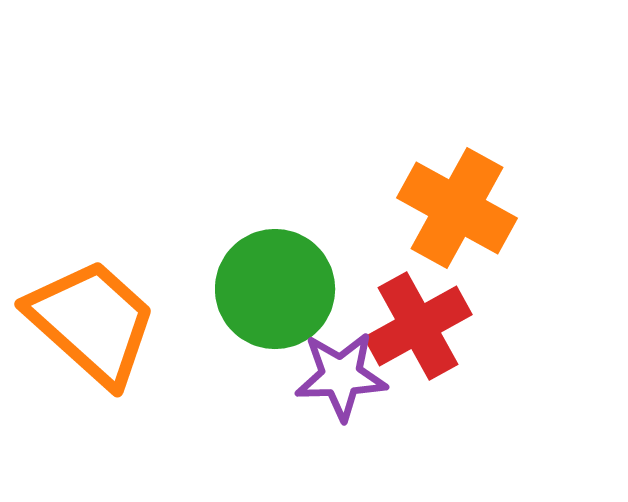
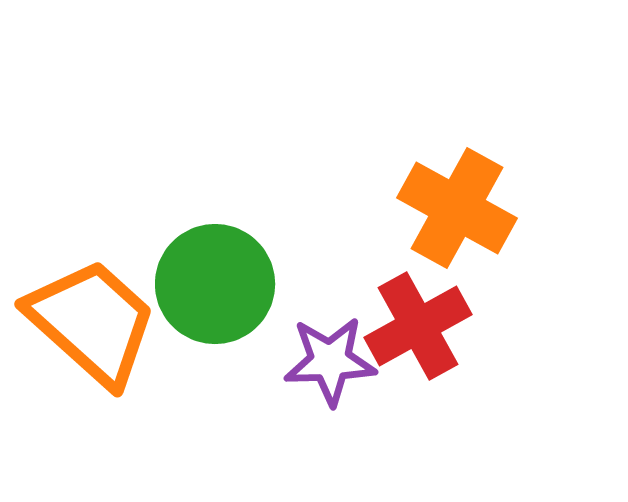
green circle: moved 60 px left, 5 px up
purple star: moved 11 px left, 15 px up
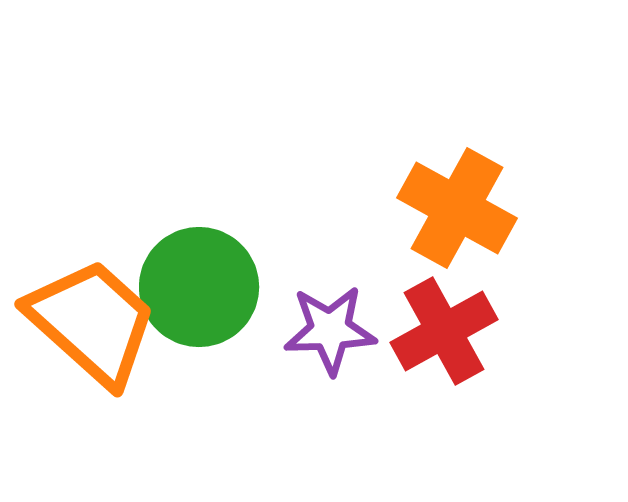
green circle: moved 16 px left, 3 px down
red cross: moved 26 px right, 5 px down
purple star: moved 31 px up
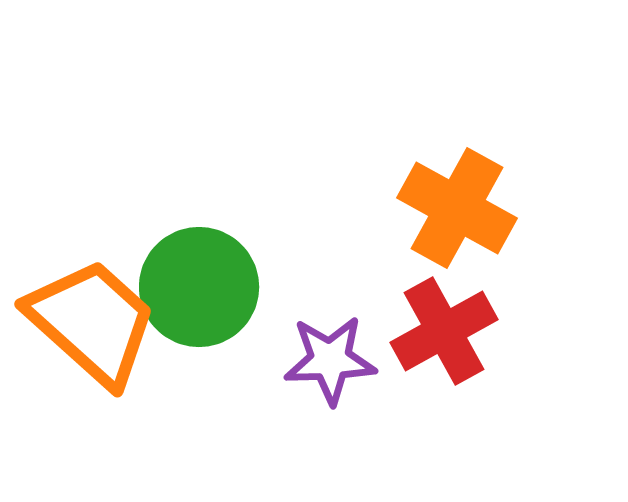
purple star: moved 30 px down
